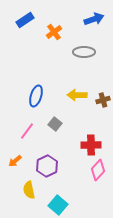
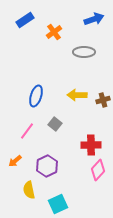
cyan square: moved 1 px up; rotated 24 degrees clockwise
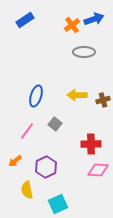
orange cross: moved 18 px right, 7 px up
red cross: moved 1 px up
purple hexagon: moved 1 px left, 1 px down
pink diamond: rotated 50 degrees clockwise
yellow semicircle: moved 2 px left
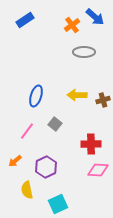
blue arrow: moved 1 px right, 2 px up; rotated 60 degrees clockwise
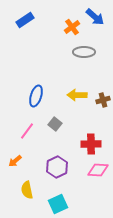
orange cross: moved 2 px down
purple hexagon: moved 11 px right
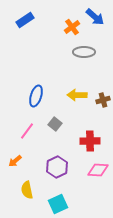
red cross: moved 1 px left, 3 px up
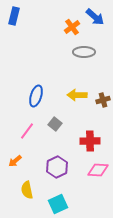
blue rectangle: moved 11 px left, 4 px up; rotated 42 degrees counterclockwise
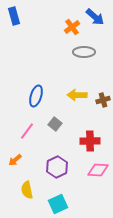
blue rectangle: rotated 30 degrees counterclockwise
orange arrow: moved 1 px up
